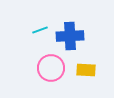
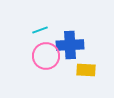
blue cross: moved 9 px down
pink circle: moved 5 px left, 12 px up
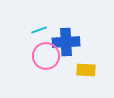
cyan line: moved 1 px left
blue cross: moved 4 px left, 3 px up
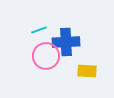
yellow rectangle: moved 1 px right, 1 px down
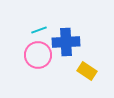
pink circle: moved 8 px left, 1 px up
yellow rectangle: rotated 30 degrees clockwise
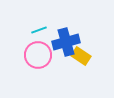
blue cross: rotated 12 degrees counterclockwise
yellow rectangle: moved 6 px left, 15 px up
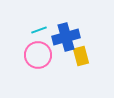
blue cross: moved 5 px up
yellow rectangle: rotated 42 degrees clockwise
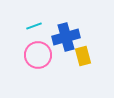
cyan line: moved 5 px left, 4 px up
yellow rectangle: moved 2 px right
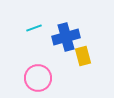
cyan line: moved 2 px down
pink circle: moved 23 px down
